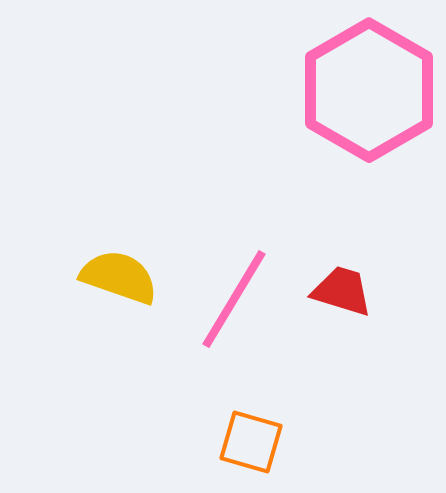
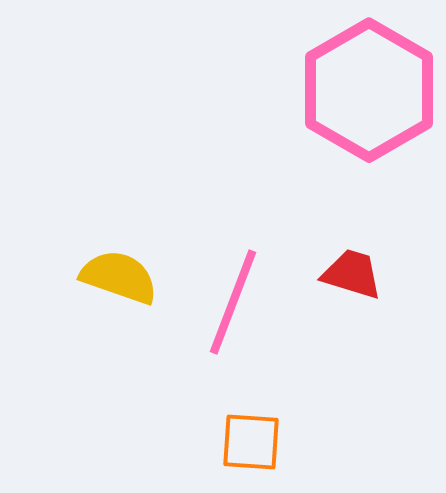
red trapezoid: moved 10 px right, 17 px up
pink line: moved 1 px left, 3 px down; rotated 10 degrees counterclockwise
orange square: rotated 12 degrees counterclockwise
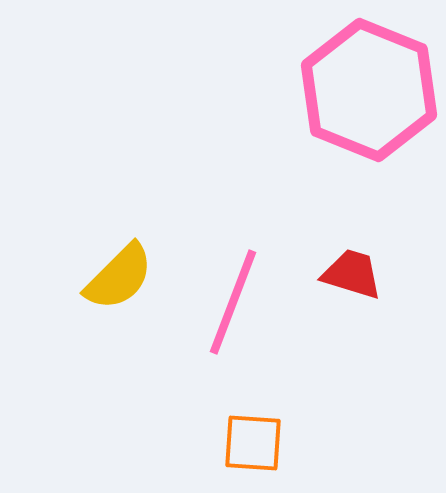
pink hexagon: rotated 8 degrees counterclockwise
yellow semicircle: rotated 116 degrees clockwise
orange square: moved 2 px right, 1 px down
